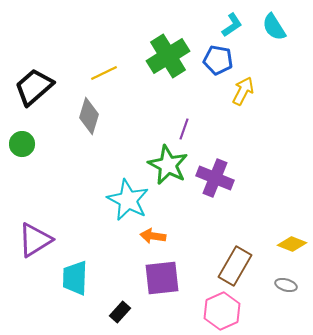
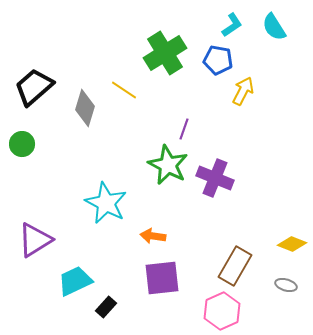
green cross: moved 3 px left, 3 px up
yellow line: moved 20 px right, 17 px down; rotated 60 degrees clockwise
gray diamond: moved 4 px left, 8 px up
cyan star: moved 22 px left, 3 px down
cyan trapezoid: moved 3 px down; rotated 63 degrees clockwise
black rectangle: moved 14 px left, 5 px up
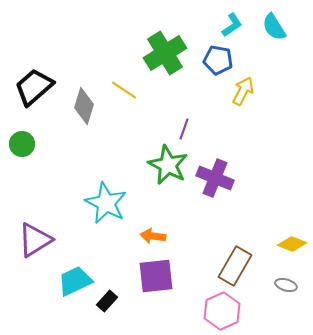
gray diamond: moved 1 px left, 2 px up
purple square: moved 6 px left, 2 px up
black rectangle: moved 1 px right, 6 px up
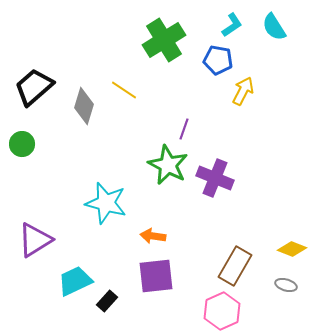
green cross: moved 1 px left, 13 px up
cyan star: rotated 12 degrees counterclockwise
yellow diamond: moved 5 px down
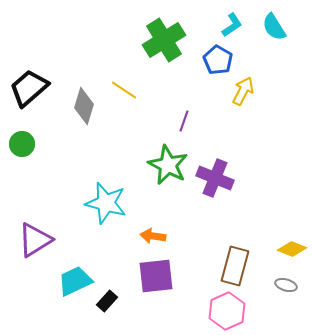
blue pentagon: rotated 20 degrees clockwise
black trapezoid: moved 5 px left, 1 px down
purple line: moved 8 px up
brown rectangle: rotated 15 degrees counterclockwise
pink hexagon: moved 5 px right
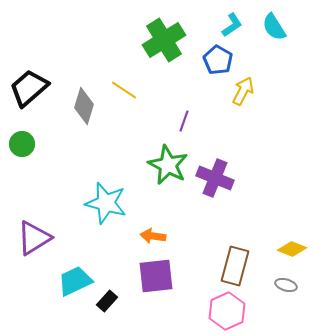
purple triangle: moved 1 px left, 2 px up
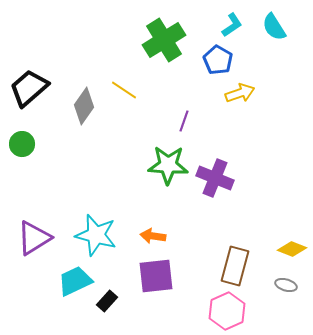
yellow arrow: moved 3 px left, 2 px down; rotated 44 degrees clockwise
gray diamond: rotated 18 degrees clockwise
green star: rotated 24 degrees counterclockwise
cyan star: moved 10 px left, 32 px down
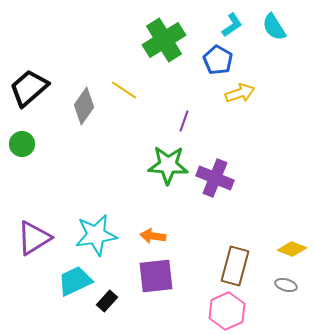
cyan star: rotated 24 degrees counterclockwise
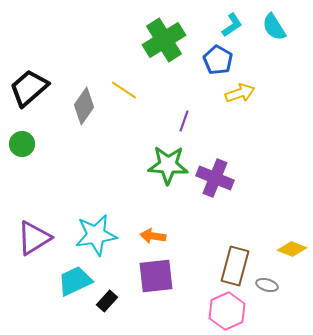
gray ellipse: moved 19 px left
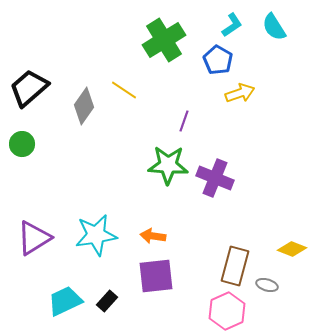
cyan trapezoid: moved 10 px left, 20 px down
